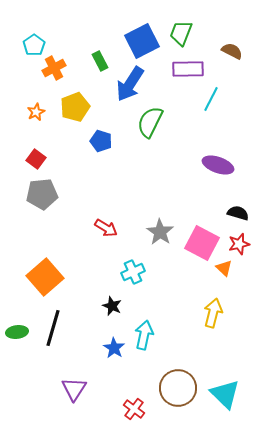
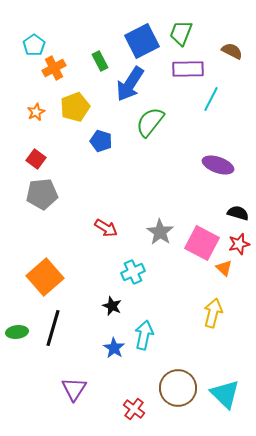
green semicircle: rotated 12 degrees clockwise
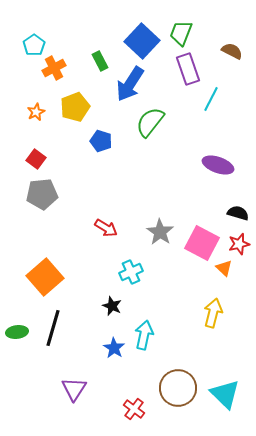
blue square: rotated 20 degrees counterclockwise
purple rectangle: rotated 72 degrees clockwise
cyan cross: moved 2 px left
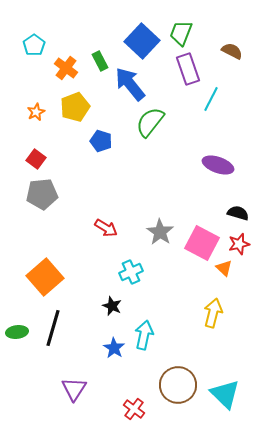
orange cross: moved 12 px right; rotated 25 degrees counterclockwise
blue arrow: rotated 108 degrees clockwise
brown circle: moved 3 px up
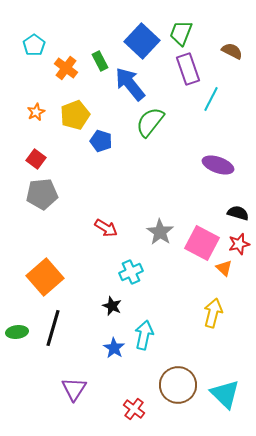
yellow pentagon: moved 8 px down
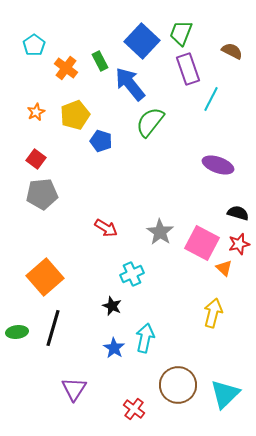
cyan cross: moved 1 px right, 2 px down
cyan arrow: moved 1 px right, 3 px down
cyan triangle: rotated 32 degrees clockwise
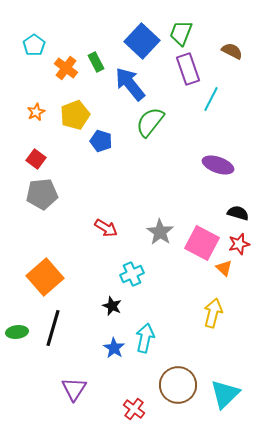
green rectangle: moved 4 px left, 1 px down
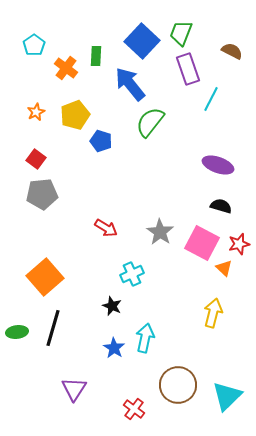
green rectangle: moved 6 px up; rotated 30 degrees clockwise
black semicircle: moved 17 px left, 7 px up
cyan triangle: moved 2 px right, 2 px down
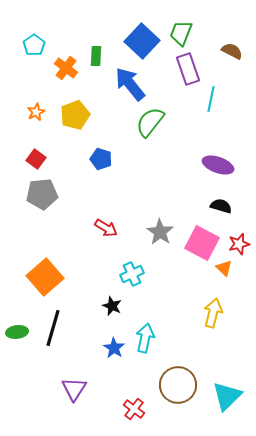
cyan line: rotated 15 degrees counterclockwise
blue pentagon: moved 18 px down
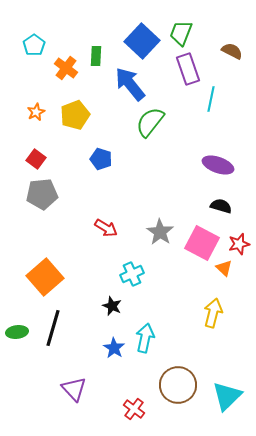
purple triangle: rotated 16 degrees counterclockwise
